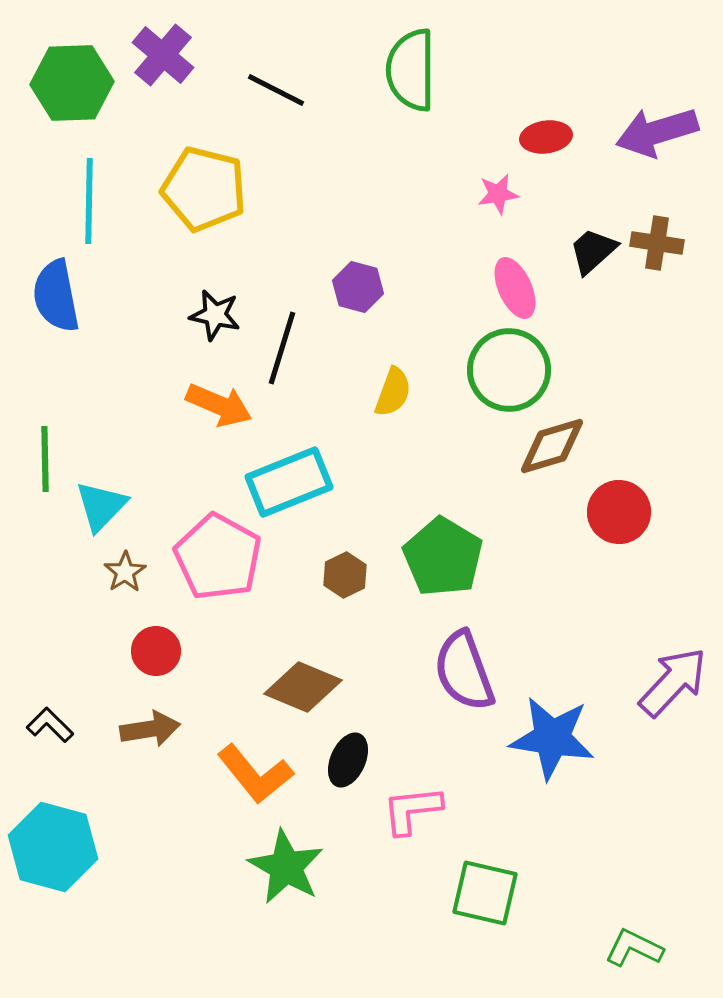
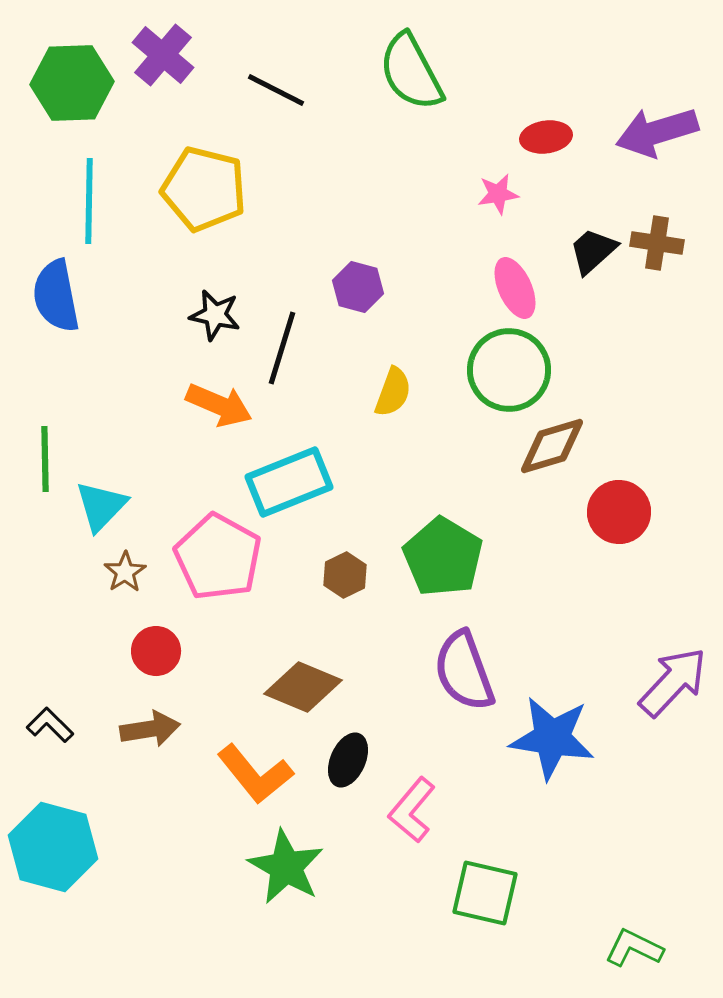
green semicircle at (411, 70): moved 2 px down; rotated 28 degrees counterclockwise
pink L-shape at (412, 810): rotated 44 degrees counterclockwise
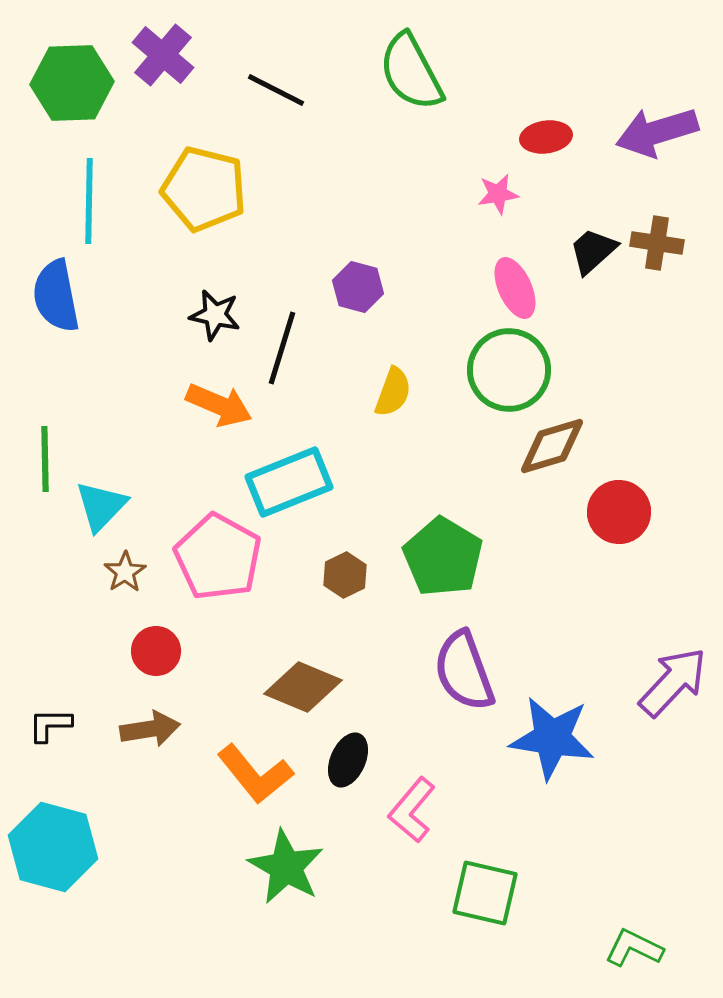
black L-shape at (50, 725): rotated 45 degrees counterclockwise
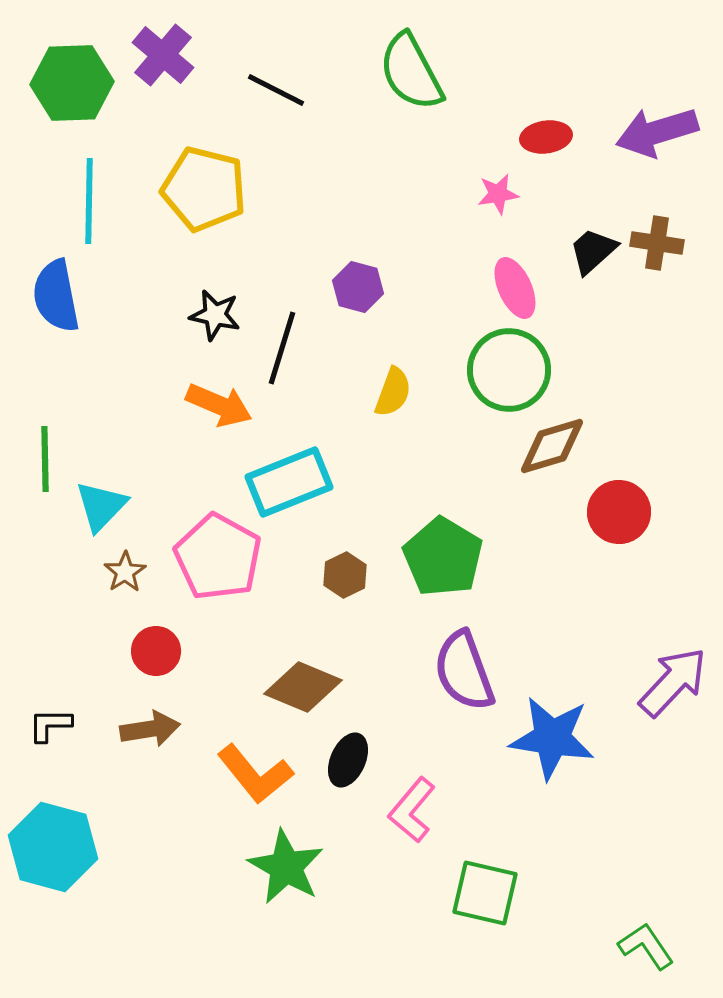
green L-shape at (634, 948): moved 12 px right, 2 px up; rotated 30 degrees clockwise
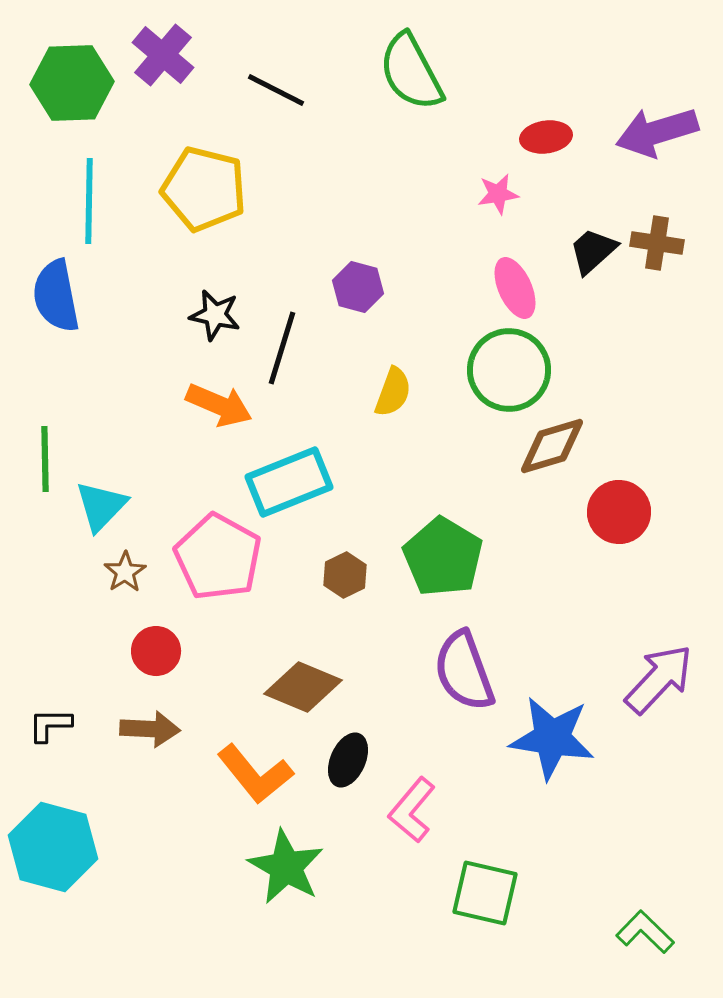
purple arrow at (673, 682): moved 14 px left, 3 px up
brown arrow at (150, 729): rotated 12 degrees clockwise
green L-shape at (646, 946): moved 1 px left, 14 px up; rotated 12 degrees counterclockwise
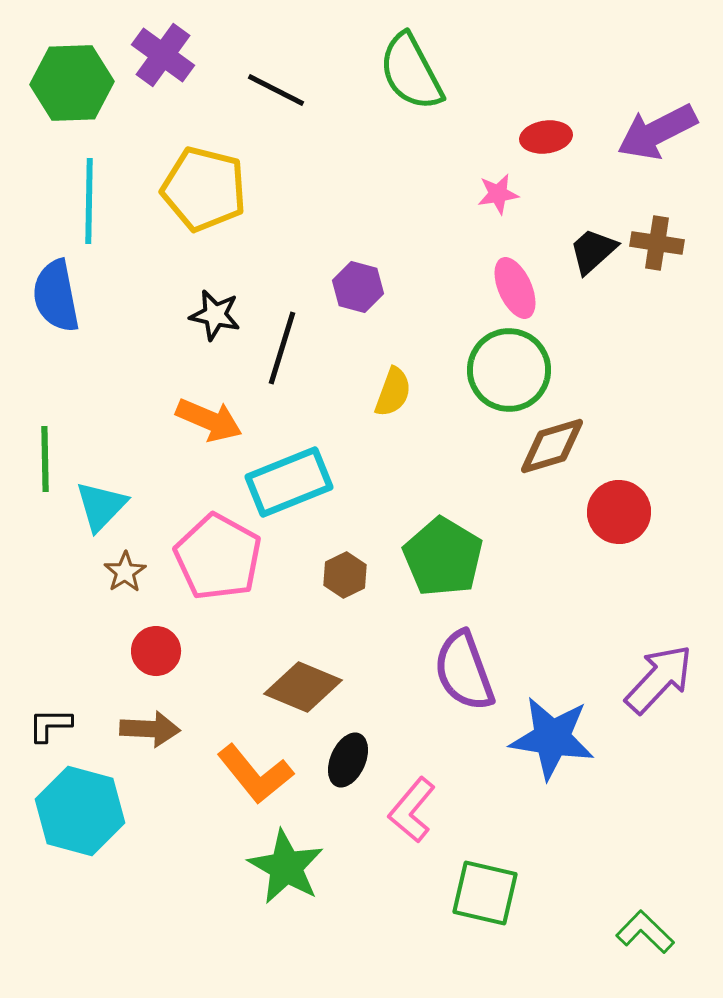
purple cross at (163, 55): rotated 4 degrees counterclockwise
purple arrow at (657, 132): rotated 10 degrees counterclockwise
orange arrow at (219, 405): moved 10 px left, 15 px down
cyan hexagon at (53, 847): moved 27 px right, 36 px up
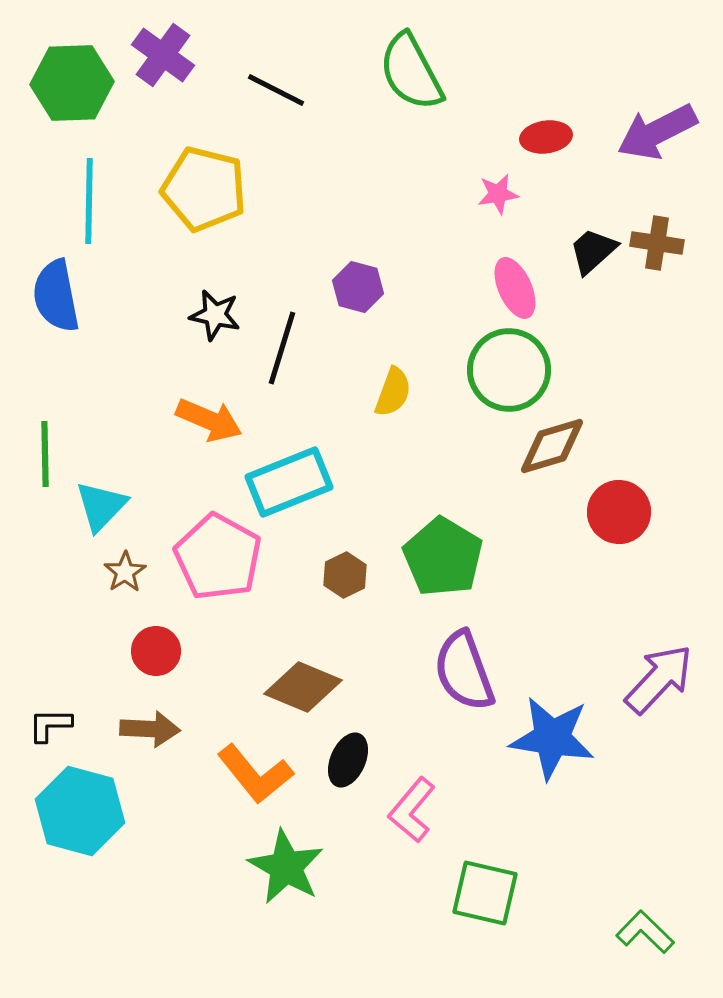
green line at (45, 459): moved 5 px up
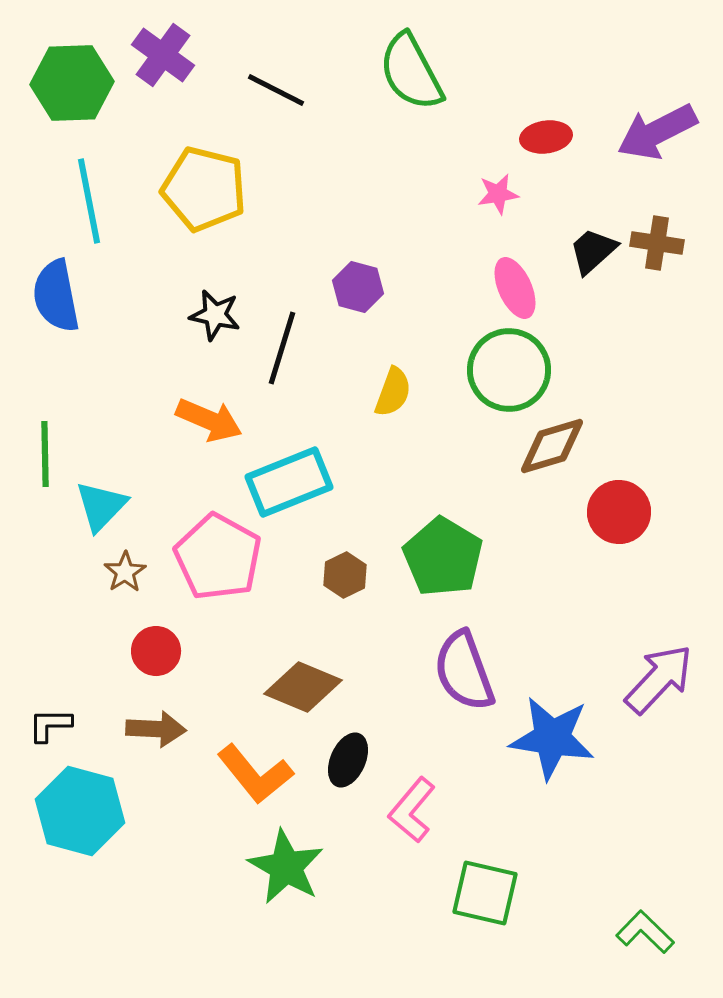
cyan line at (89, 201): rotated 12 degrees counterclockwise
brown arrow at (150, 729): moved 6 px right
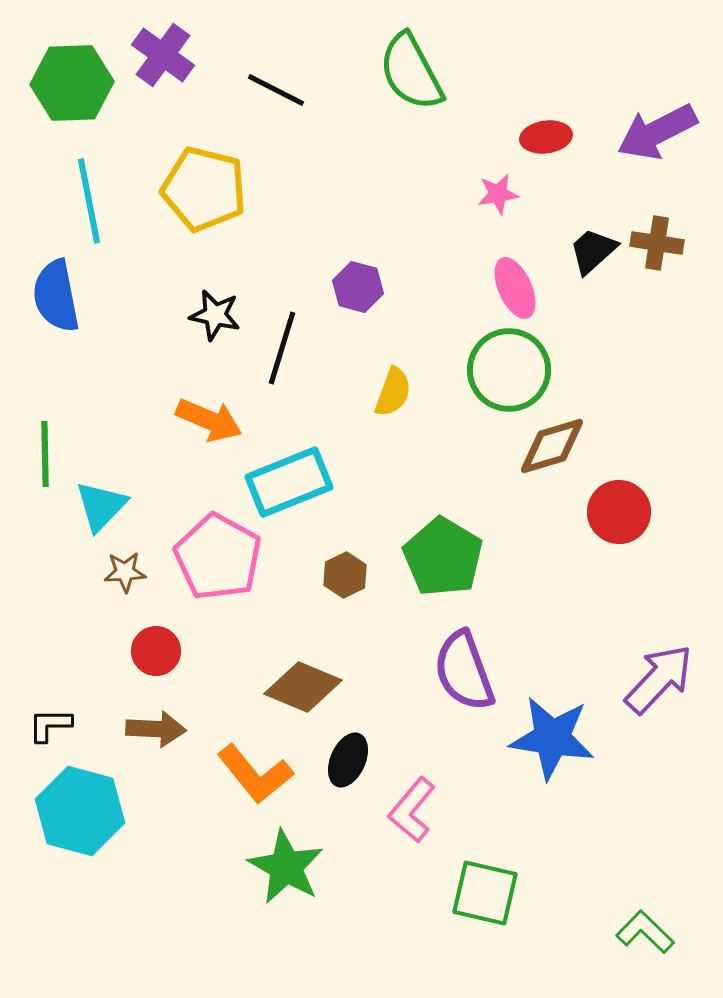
brown star at (125, 572): rotated 30 degrees clockwise
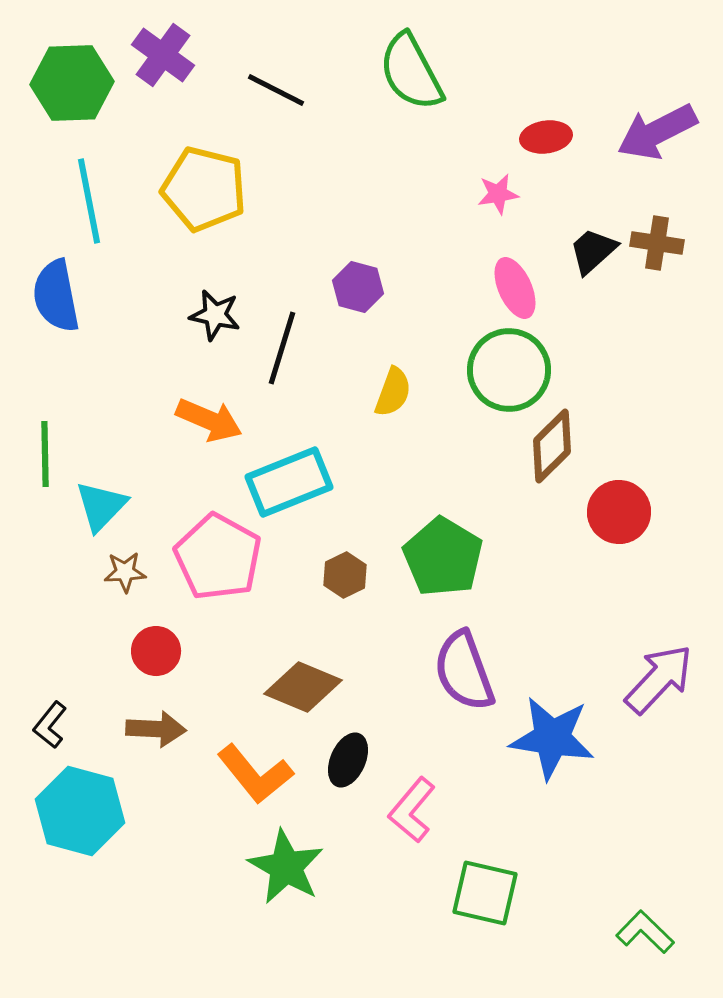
brown diamond at (552, 446): rotated 28 degrees counterclockwise
black L-shape at (50, 725): rotated 51 degrees counterclockwise
